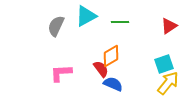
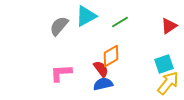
green line: rotated 30 degrees counterclockwise
gray semicircle: moved 3 px right; rotated 15 degrees clockwise
blue semicircle: moved 10 px left; rotated 36 degrees counterclockwise
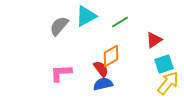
red triangle: moved 15 px left, 14 px down
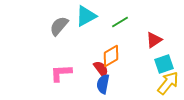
blue semicircle: rotated 66 degrees counterclockwise
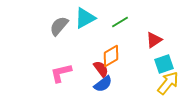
cyan triangle: moved 1 px left, 2 px down
pink L-shape: rotated 10 degrees counterclockwise
blue semicircle: rotated 138 degrees counterclockwise
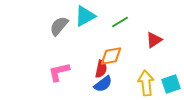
cyan triangle: moved 2 px up
orange diamond: rotated 20 degrees clockwise
cyan square: moved 7 px right, 20 px down
red semicircle: rotated 48 degrees clockwise
pink L-shape: moved 2 px left, 1 px up
yellow arrow: moved 22 px left; rotated 45 degrees counterclockwise
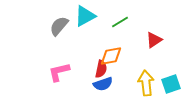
blue semicircle: rotated 18 degrees clockwise
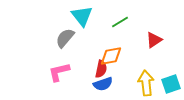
cyan triangle: moved 3 px left; rotated 40 degrees counterclockwise
gray semicircle: moved 6 px right, 12 px down
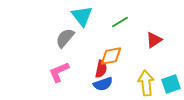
pink L-shape: rotated 10 degrees counterclockwise
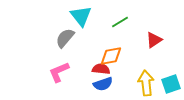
cyan triangle: moved 1 px left
red semicircle: rotated 96 degrees counterclockwise
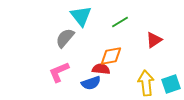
blue semicircle: moved 12 px left, 1 px up
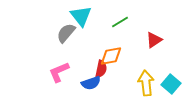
gray semicircle: moved 1 px right, 5 px up
red semicircle: rotated 96 degrees clockwise
cyan square: rotated 30 degrees counterclockwise
